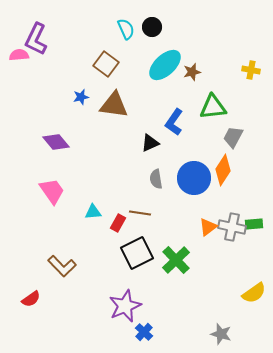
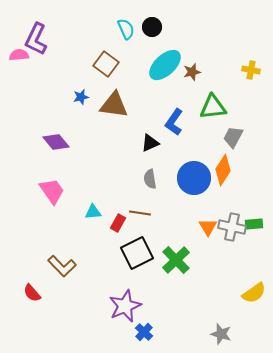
gray semicircle: moved 6 px left
orange triangle: rotated 24 degrees counterclockwise
red semicircle: moved 1 px right, 6 px up; rotated 84 degrees clockwise
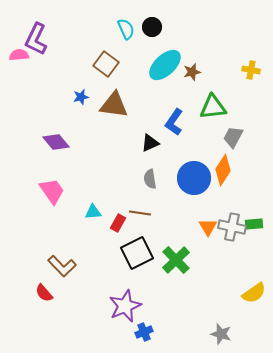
red semicircle: moved 12 px right
blue cross: rotated 24 degrees clockwise
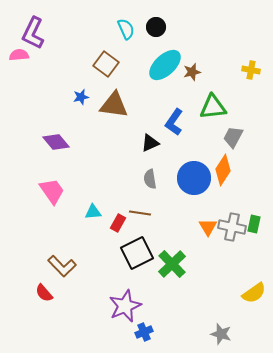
black circle: moved 4 px right
purple L-shape: moved 3 px left, 6 px up
green rectangle: rotated 72 degrees counterclockwise
green cross: moved 4 px left, 4 px down
